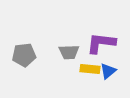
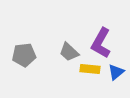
purple L-shape: rotated 68 degrees counterclockwise
gray trapezoid: rotated 45 degrees clockwise
blue triangle: moved 8 px right, 1 px down
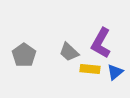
gray pentagon: rotated 30 degrees counterclockwise
blue triangle: moved 1 px left
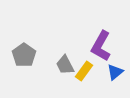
purple L-shape: moved 3 px down
gray trapezoid: moved 4 px left, 13 px down; rotated 20 degrees clockwise
yellow rectangle: moved 6 px left, 2 px down; rotated 60 degrees counterclockwise
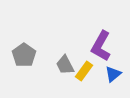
blue triangle: moved 2 px left, 2 px down
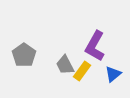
purple L-shape: moved 6 px left
yellow rectangle: moved 2 px left
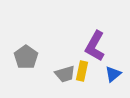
gray pentagon: moved 2 px right, 2 px down
gray trapezoid: moved 9 px down; rotated 80 degrees counterclockwise
yellow rectangle: rotated 24 degrees counterclockwise
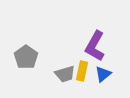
blue triangle: moved 10 px left
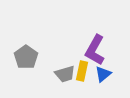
purple L-shape: moved 4 px down
